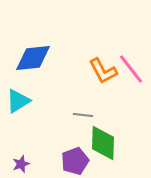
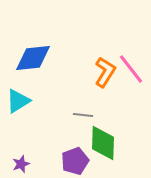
orange L-shape: moved 2 px right, 1 px down; rotated 120 degrees counterclockwise
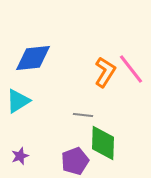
purple star: moved 1 px left, 8 px up
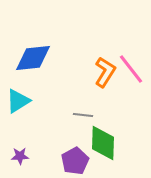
purple star: rotated 18 degrees clockwise
purple pentagon: rotated 8 degrees counterclockwise
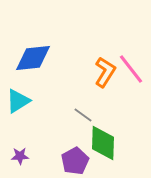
gray line: rotated 30 degrees clockwise
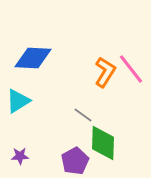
blue diamond: rotated 9 degrees clockwise
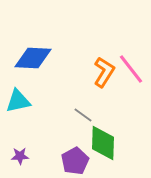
orange L-shape: moved 1 px left
cyan triangle: rotated 20 degrees clockwise
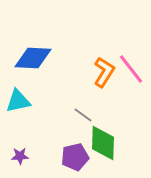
purple pentagon: moved 4 px up; rotated 16 degrees clockwise
